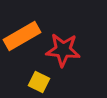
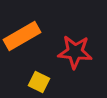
red star: moved 12 px right, 2 px down
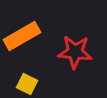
yellow square: moved 12 px left, 2 px down
